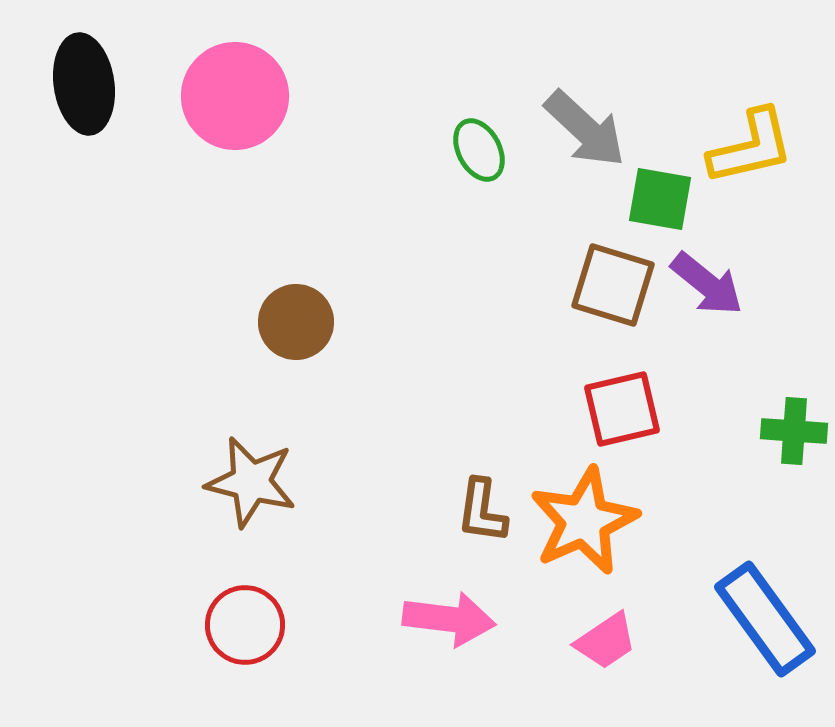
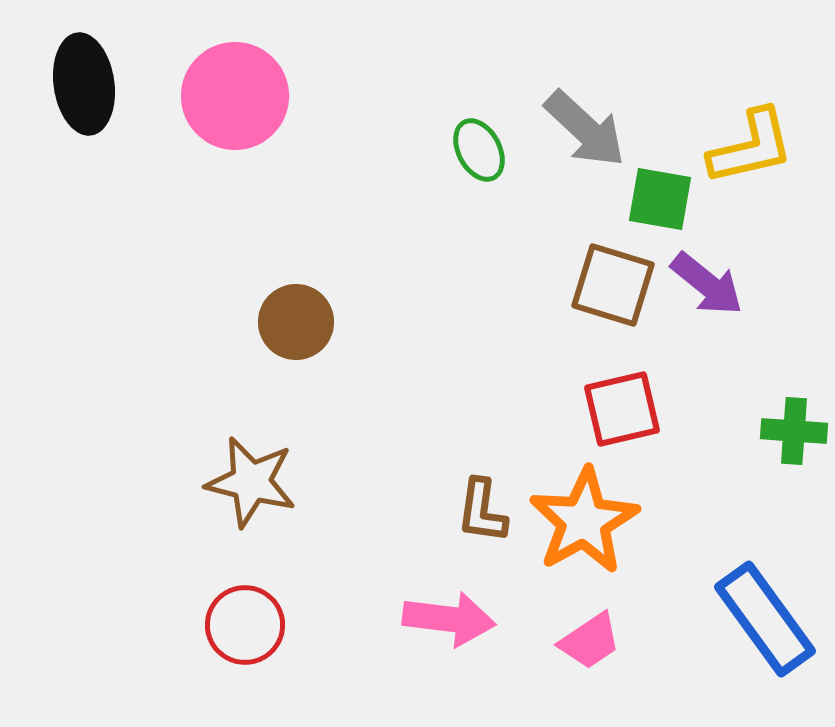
orange star: rotated 5 degrees counterclockwise
pink trapezoid: moved 16 px left
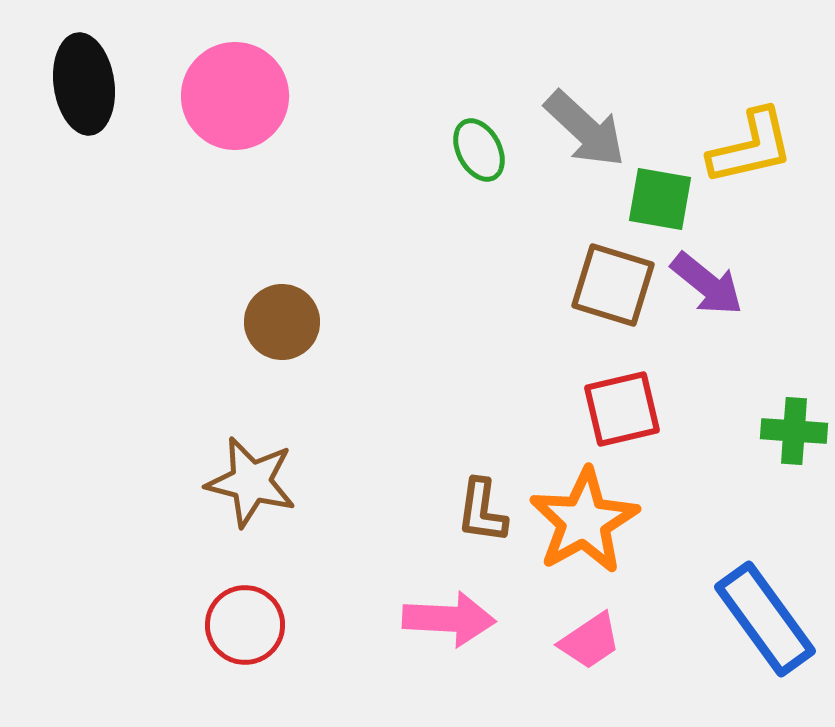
brown circle: moved 14 px left
pink arrow: rotated 4 degrees counterclockwise
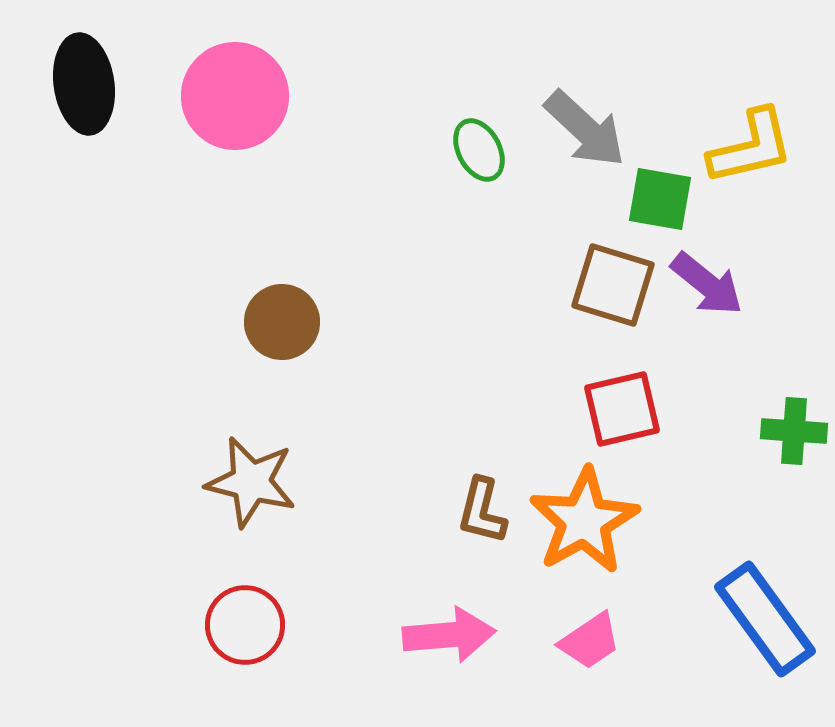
brown L-shape: rotated 6 degrees clockwise
pink arrow: moved 16 px down; rotated 8 degrees counterclockwise
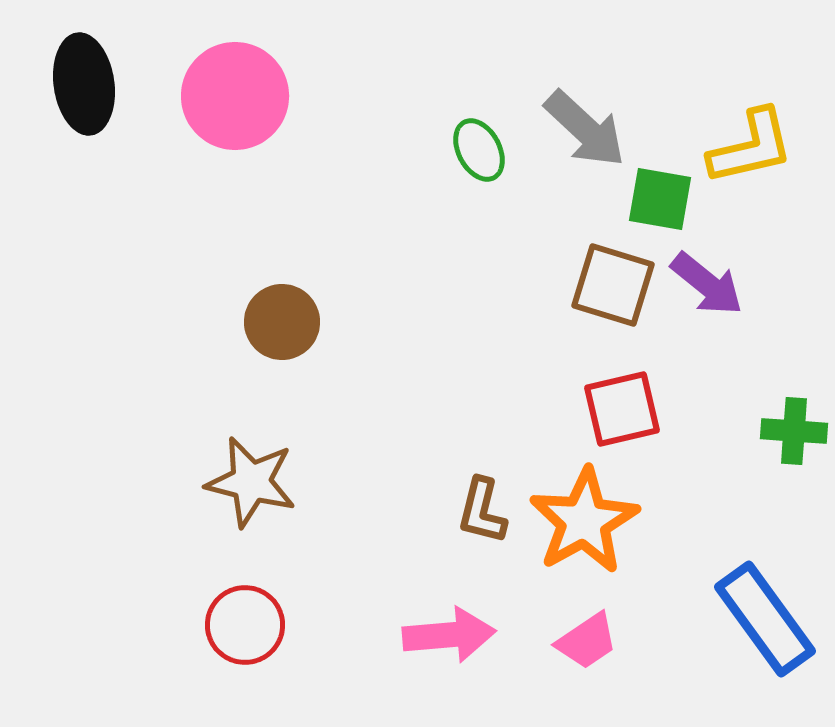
pink trapezoid: moved 3 px left
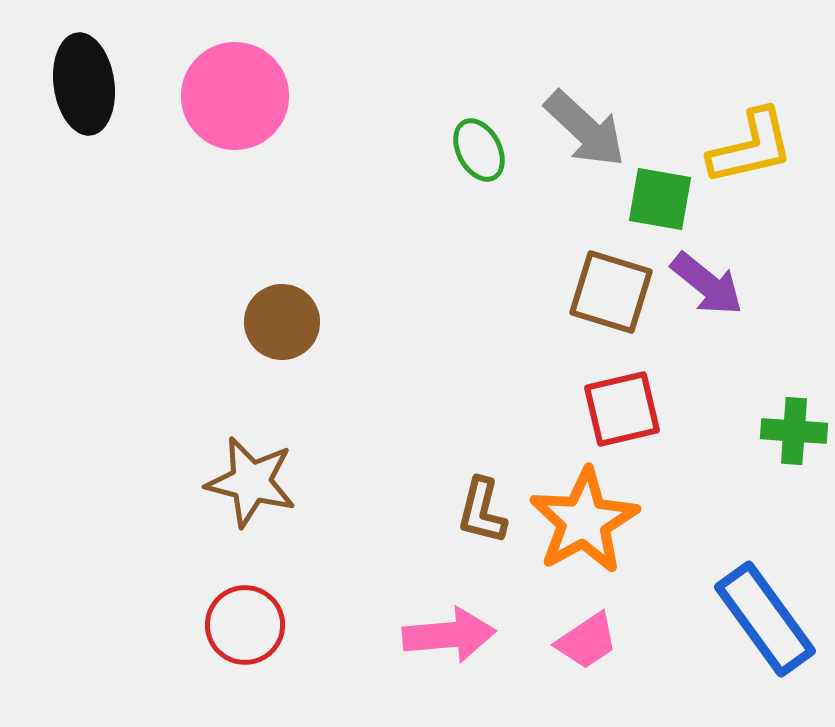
brown square: moved 2 px left, 7 px down
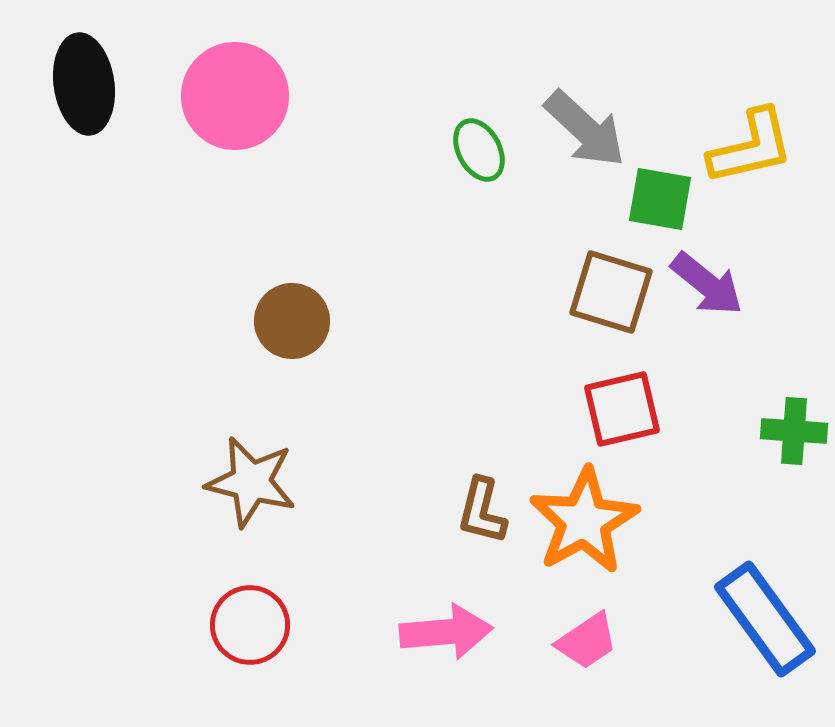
brown circle: moved 10 px right, 1 px up
red circle: moved 5 px right
pink arrow: moved 3 px left, 3 px up
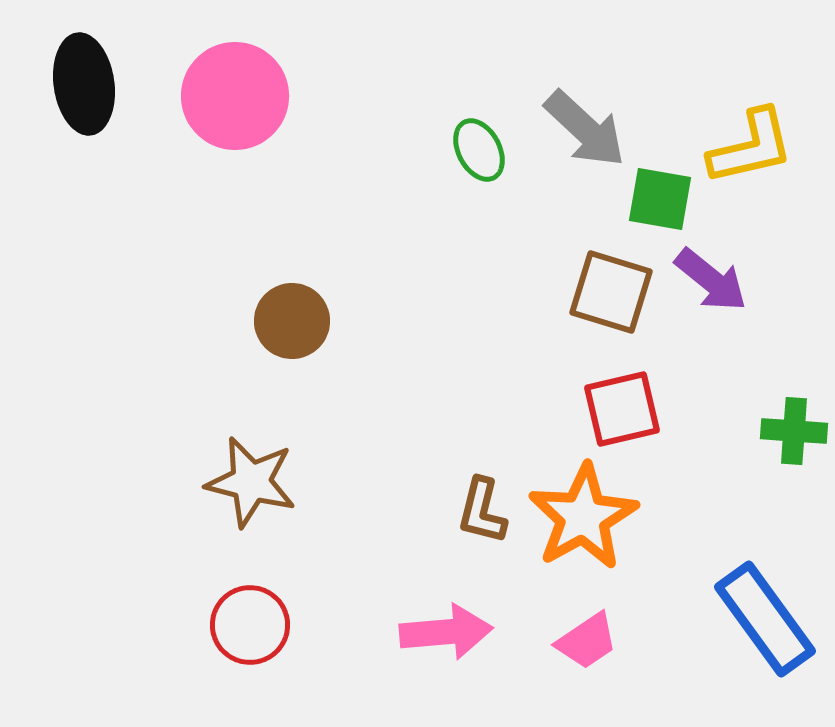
purple arrow: moved 4 px right, 4 px up
orange star: moved 1 px left, 4 px up
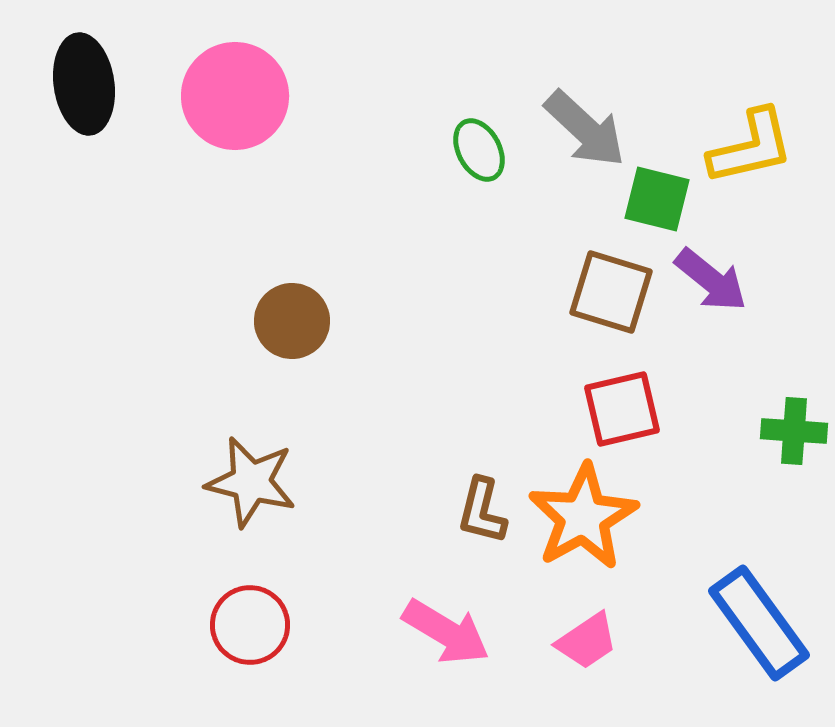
green square: moved 3 px left; rotated 4 degrees clockwise
blue rectangle: moved 6 px left, 4 px down
pink arrow: rotated 36 degrees clockwise
